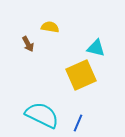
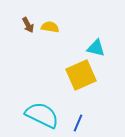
brown arrow: moved 19 px up
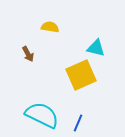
brown arrow: moved 29 px down
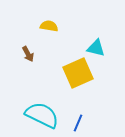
yellow semicircle: moved 1 px left, 1 px up
yellow square: moved 3 px left, 2 px up
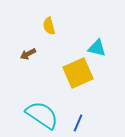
yellow semicircle: rotated 114 degrees counterclockwise
cyan triangle: moved 1 px right
brown arrow: rotated 91 degrees clockwise
cyan semicircle: rotated 8 degrees clockwise
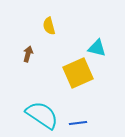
brown arrow: rotated 133 degrees clockwise
blue line: rotated 60 degrees clockwise
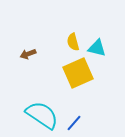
yellow semicircle: moved 24 px right, 16 px down
brown arrow: rotated 126 degrees counterclockwise
blue line: moved 4 px left; rotated 42 degrees counterclockwise
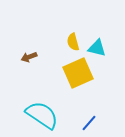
brown arrow: moved 1 px right, 3 px down
blue line: moved 15 px right
